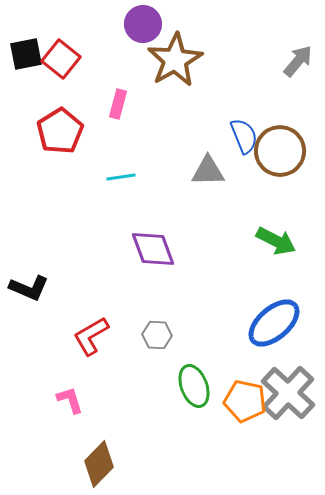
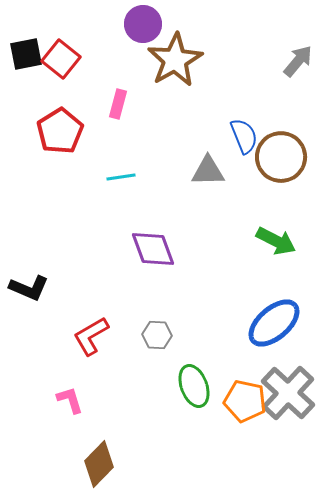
brown circle: moved 1 px right, 6 px down
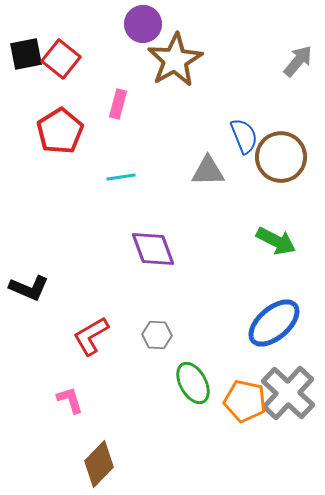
green ellipse: moved 1 px left, 3 px up; rotated 9 degrees counterclockwise
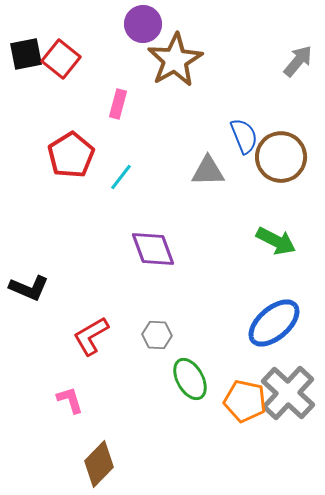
red pentagon: moved 11 px right, 24 px down
cyan line: rotated 44 degrees counterclockwise
green ellipse: moved 3 px left, 4 px up
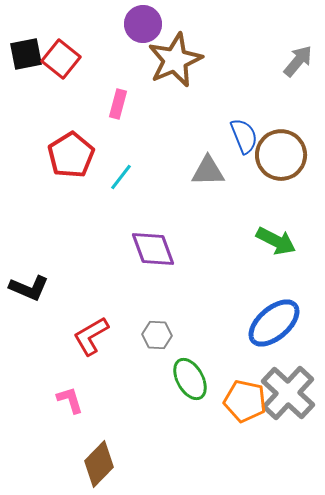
brown star: rotated 6 degrees clockwise
brown circle: moved 2 px up
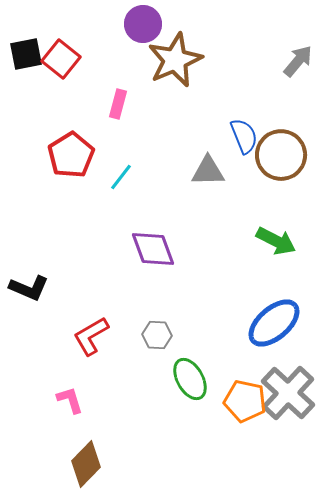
brown diamond: moved 13 px left
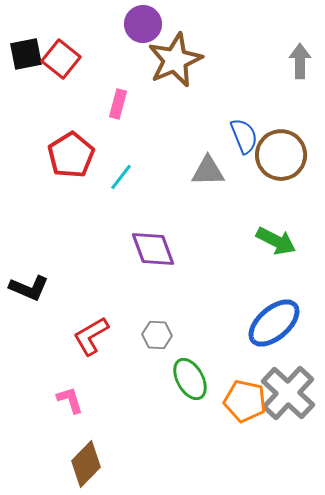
gray arrow: moved 2 px right; rotated 40 degrees counterclockwise
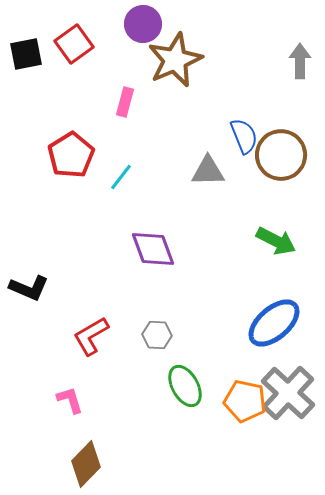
red square: moved 13 px right, 15 px up; rotated 15 degrees clockwise
pink rectangle: moved 7 px right, 2 px up
green ellipse: moved 5 px left, 7 px down
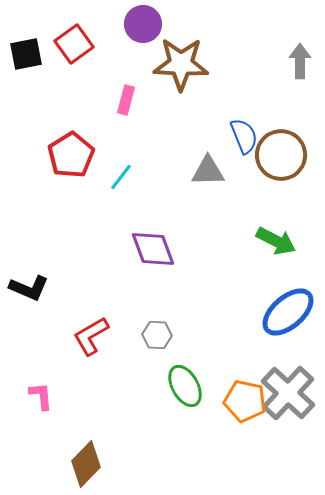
brown star: moved 6 px right, 4 px down; rotated 26 degrees clockwise
pink rectangle: moved 1 px right, 2 px up
blue ellipse: moved 14 px right, 11 px up
pink L-shape: moved 29 px left, 4 px up; rotated 12 degrees clockwise
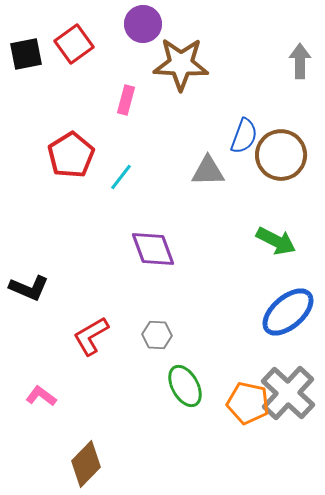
blue semicircle: rotated 42 degrees clockwise
pink L-shape: rotated 48 degrees counterclockwise
orange pentagon: moved 3 px right, 2 px down
